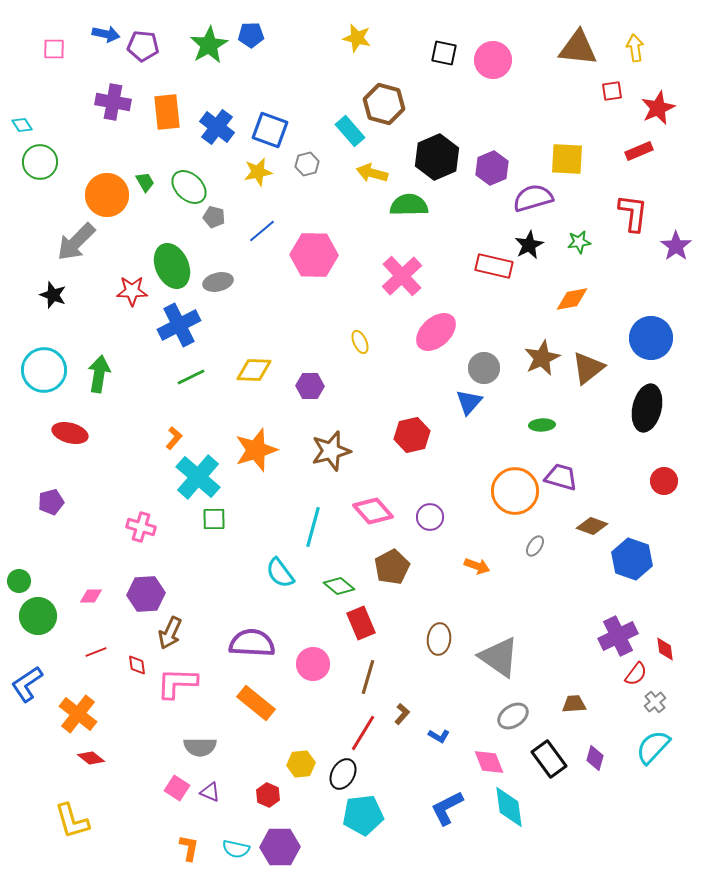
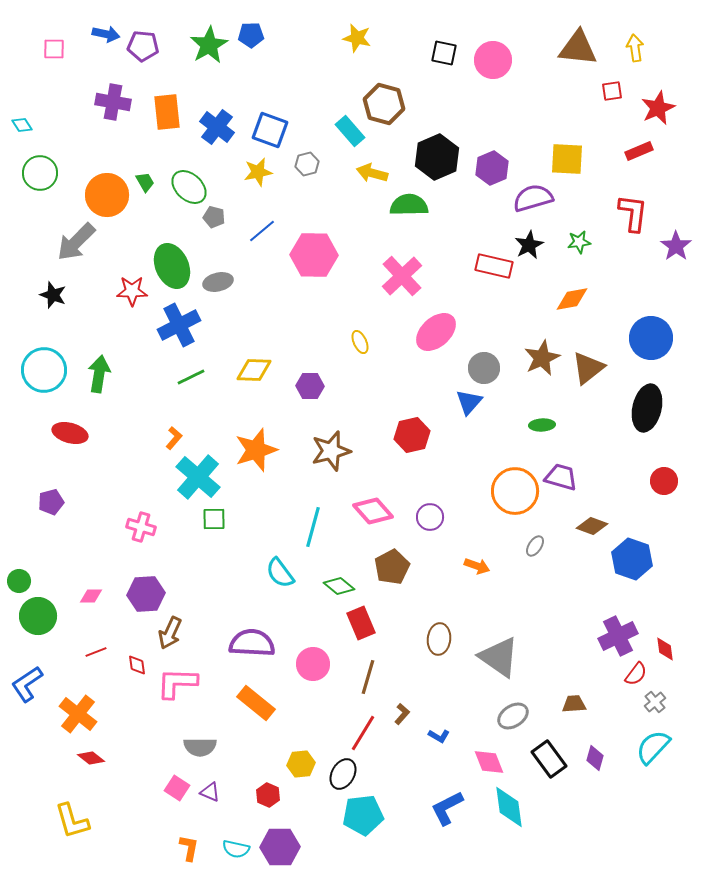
green circle at (40, 162): moved 11 px down
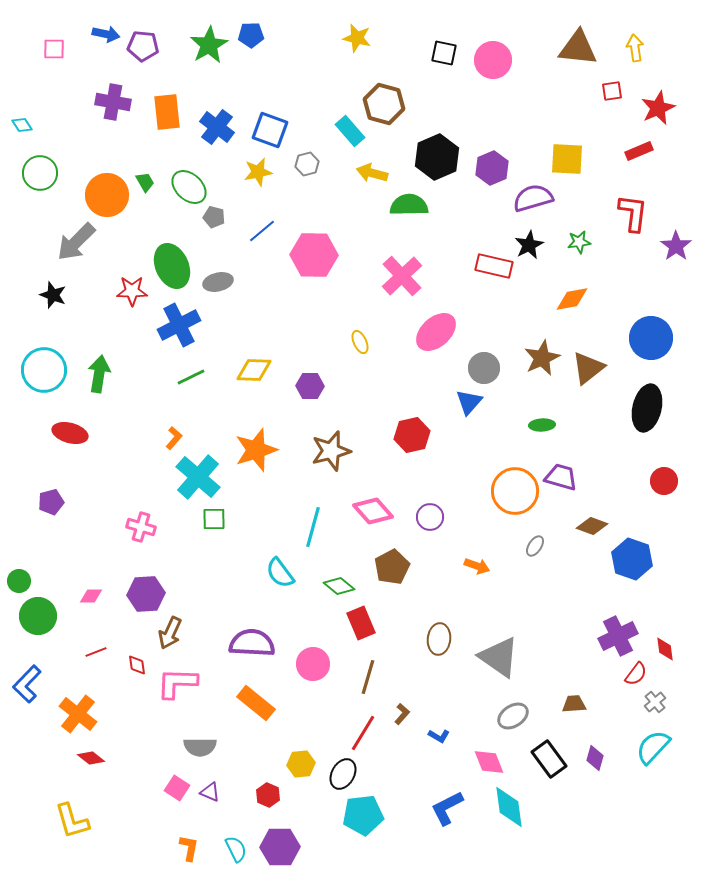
blue L-shape at (27, 684): rotated 12 degrees counterclockwise
cyan semicircle at (236, 849): rotated 128 degrees counterclockwise
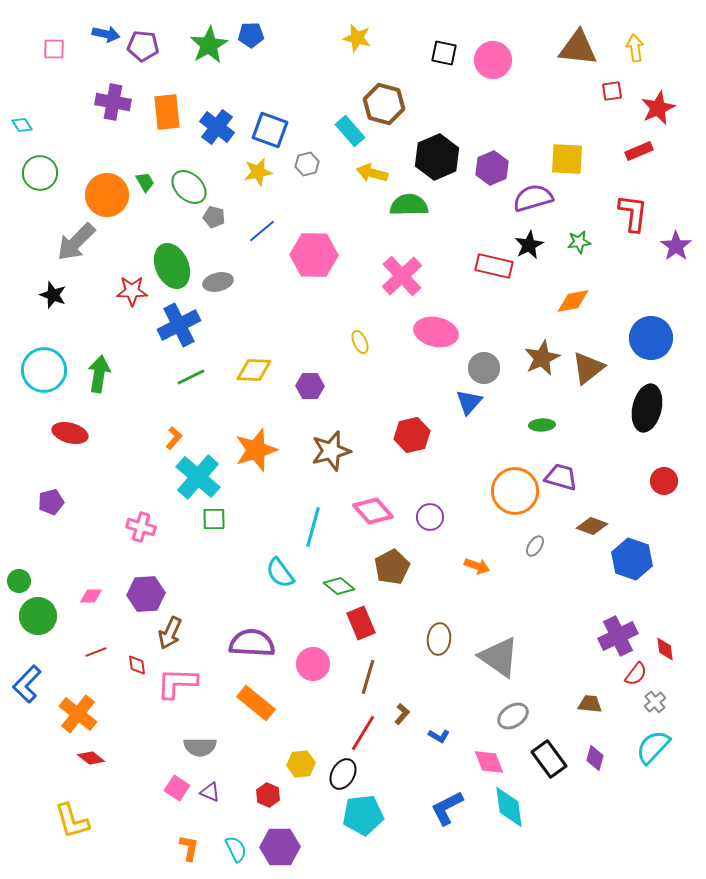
orange diamond at (572, 299): moved 1 px right, 2 px down
pink ellipse at (436, 332): rotated 54 degrees clockwise
brown trapezoid at (574, 704): moved 16 px right; rotated 10 degrees clockwise
